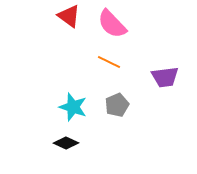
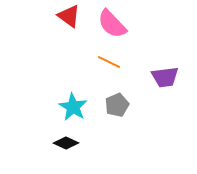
cyan star: rotated 12 degrees clockwise
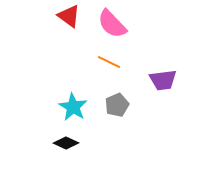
purple trapezoid: moved 2 px left, 3 px down
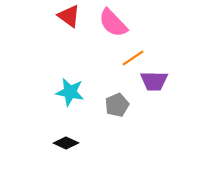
pink semicircle: moved 1 px right, 1 px up
orange line: moved 24 px right, 4 px up; rotated 60 degrees counterclockwise
purple trapezoid: moved 9 px left, 1 px down; rotated 8 degrees clockwise
cyan star: moved 3 px left, 15 px up; rotated 20 degrees counterclockwise
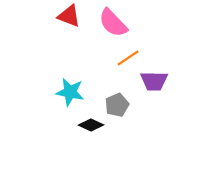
red triangle: rotated 15 degrees counterclockwise
orange line: moved 5 px left
black diamond: moved 25 px right, 18 px up
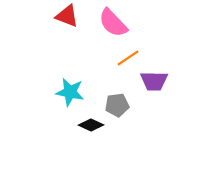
red triangle: moved 2 px left
gray pentagon: rotated 15 degrees clockwise
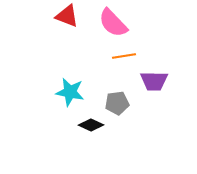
orange line: moved 4 px left, 2 px up; rotated 25 degrees clockwise
gray pentagon: moved 2 px up
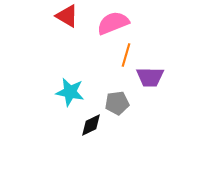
red triangle: rotated 10 degrees clockwise
pink semicircle: rotated 112 degrees clockwise
orange line: moved 2 px right, 1 px up; rotated 65 degrees counterclockwise
purple trapezoid: moved 4 px left, 4 px up
black diamond: rotated 50 degrees counterclockwise
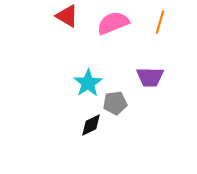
orange line: moved 34 px right, 33 px up
cyan star: moved 18 px right, 9 px up; rotated 28 degrees clockwise
gray pentagon: moved 2 px left
